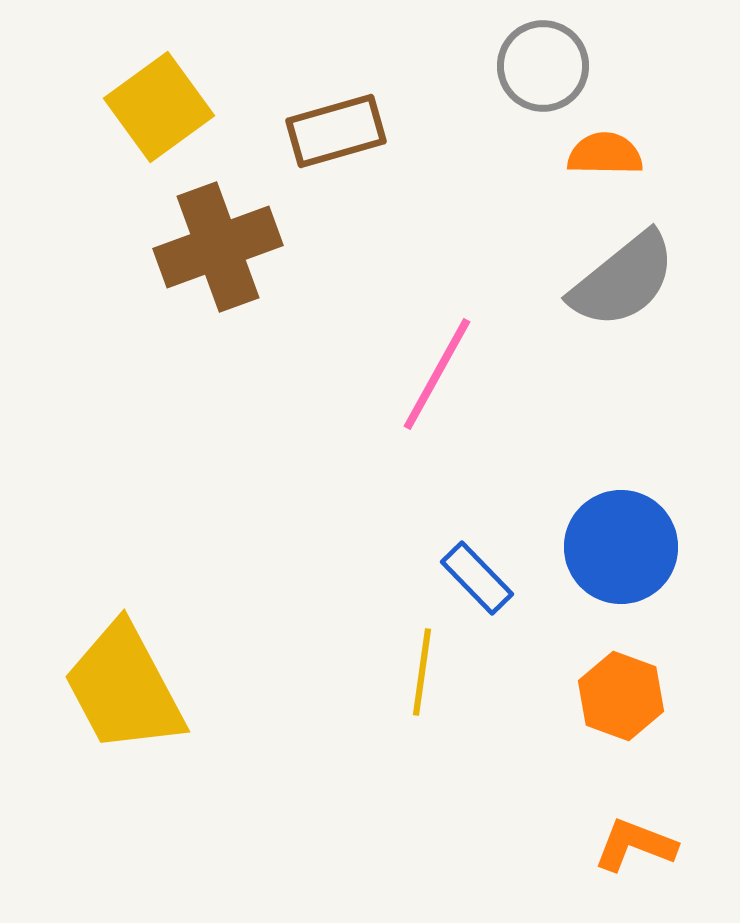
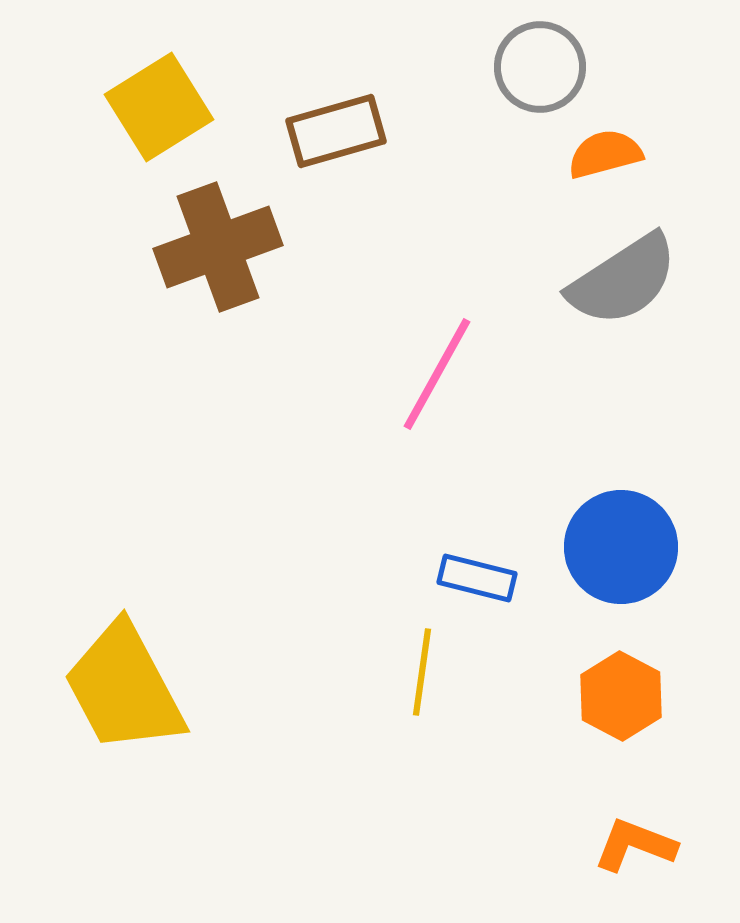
gray circle: moved 3 px left, 1 px down
yellow square: rotated 4 degrees clockwise
orange semicircle: rotated 16 degrees counterclockwise
gray semicircle: rotated 6 degrees clockwise
blue rectangle: rotated 32 degrees counterclockwise
orange hexagon: rotated 8 degrees clockwise
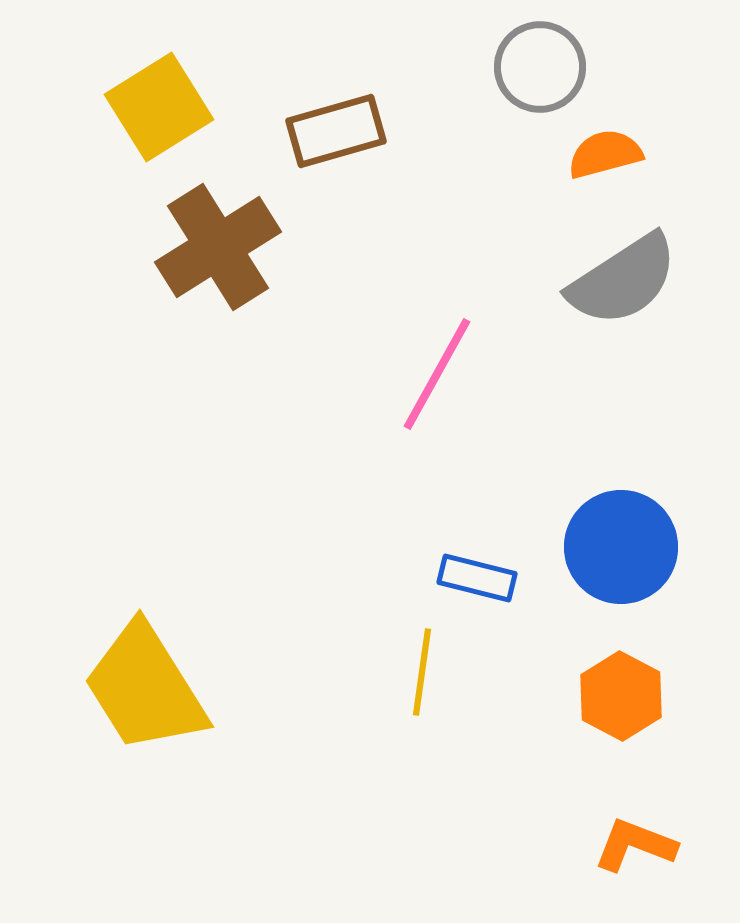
brown cross: rotated 12 degrees counterclockwise
yellow trapezoid: moved 21 px right; rotated 4 degrees counterclockwise
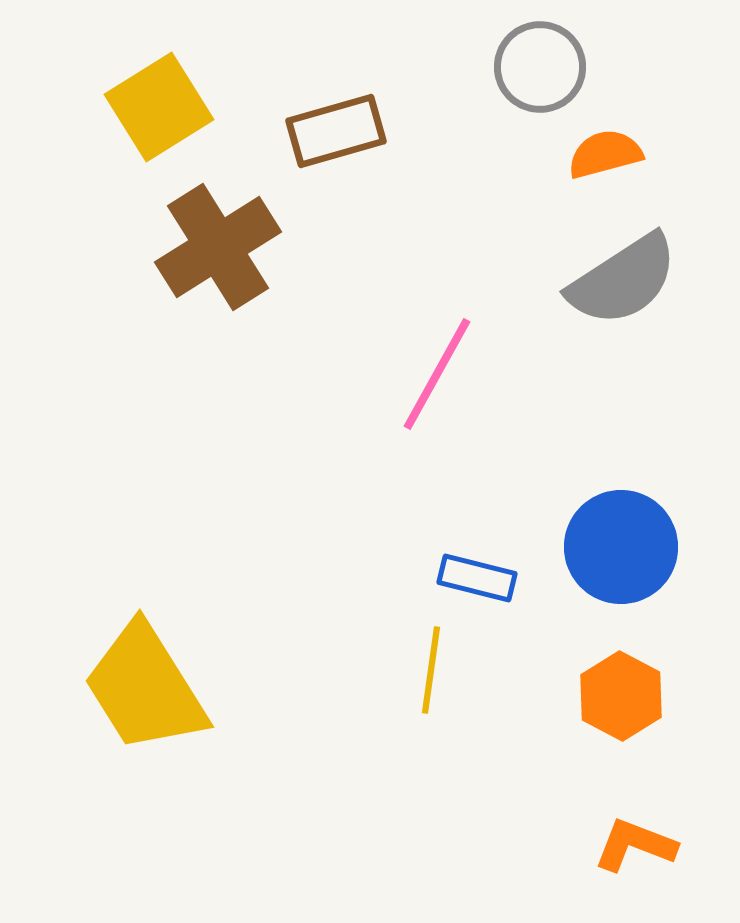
yellow line: moved 9 px right, 2 px up
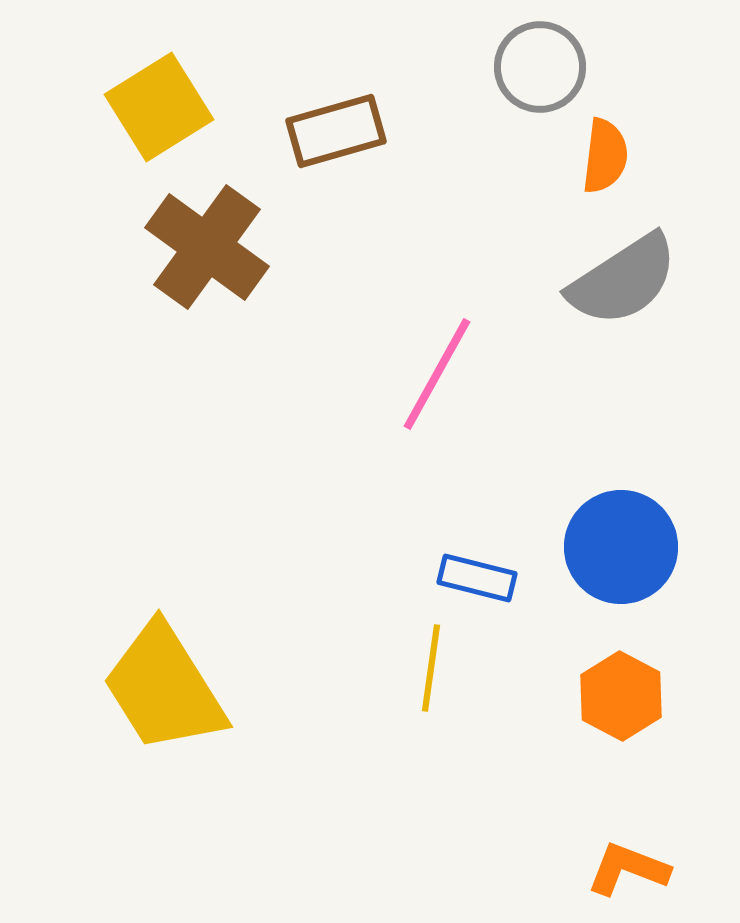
orange semicircle: moved 2 px down; rotated 112 degrees clockwise
brown cross: moved 11 px left; rotated 22 degrees counterclockwise
yellow line: moved 2 px up
yellow trapezoid: moved 19 px right
orange L-shape: moved 7 px left, 24 px down
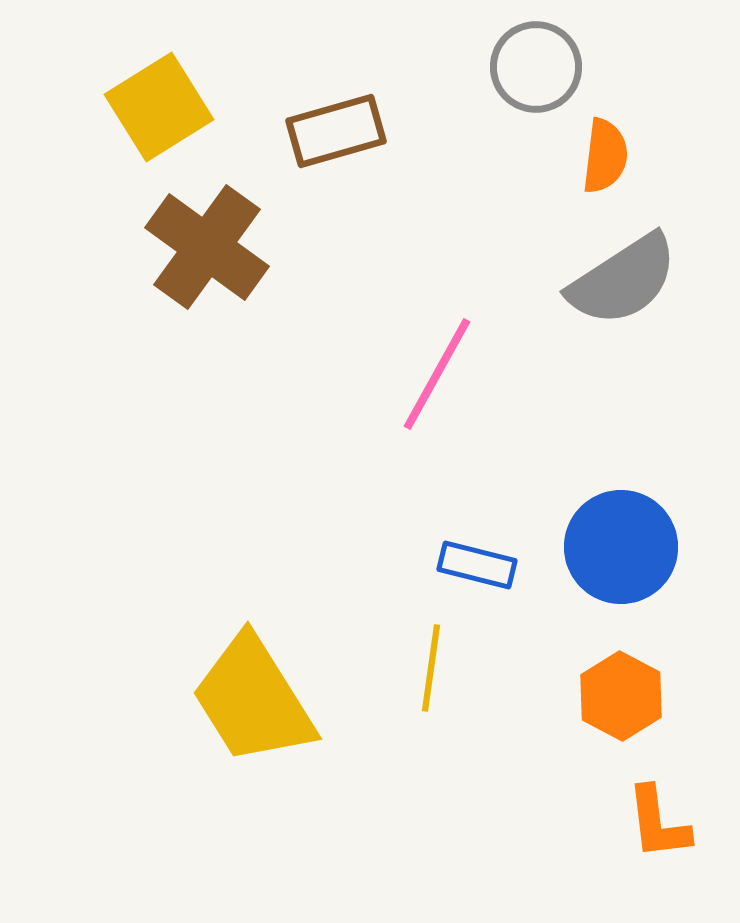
gray circle: moved 4 px left
blue rectangle: moved 13 px up
yellow trapezoid: moved 89 px right, 12 px down
orange L-shape: moved 30 px right, 46 px up; rotated 118 degrees counterclockwise
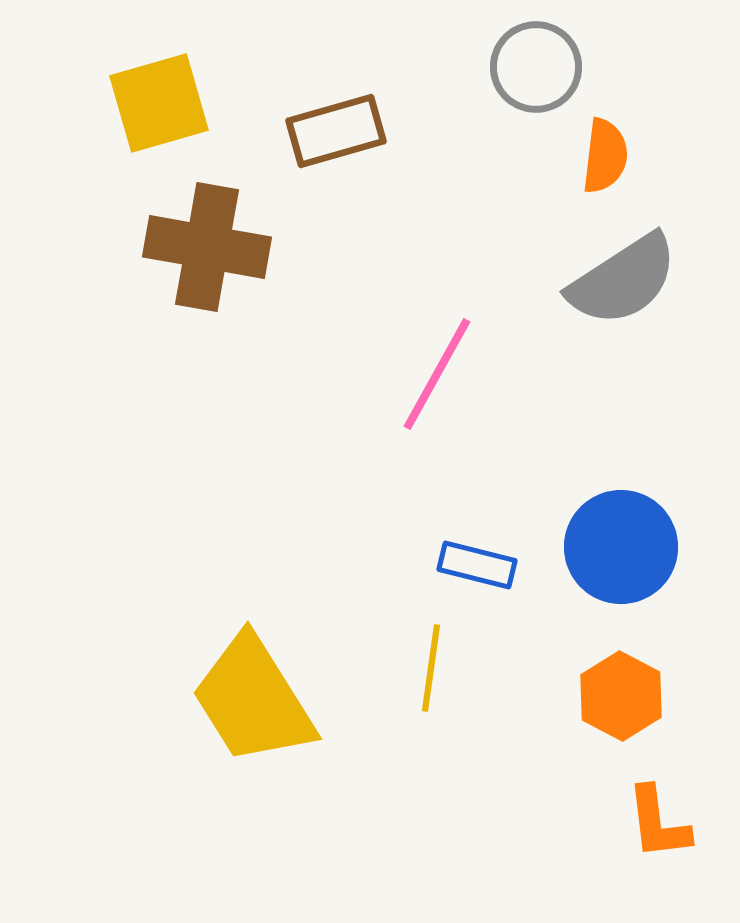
yellow square: moved 4 px up; rotated 16 degrees clockwise
brown cross: rotated 26 degrees counterclockwise
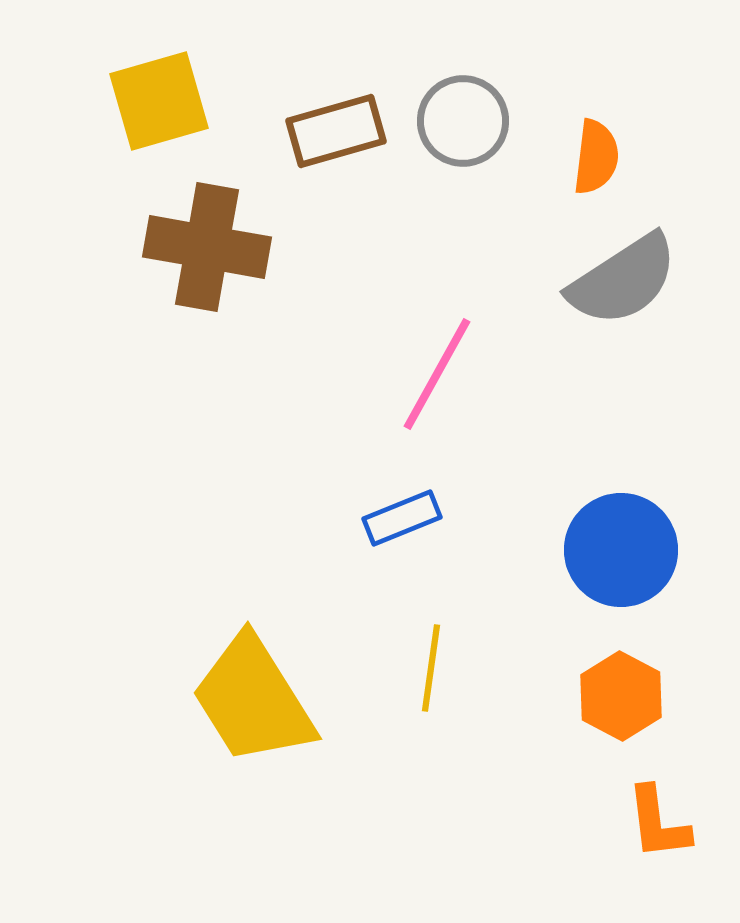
gray circle: moved 73 px left, 54 px down
yellow square: moved 2 px up
orange semicircle: moved 9 px left, 1 px down
blue circle: moved 3 px down
blue rectangle: moved 75 px left, 47 px up; rotated 36 degrees counterclockwise
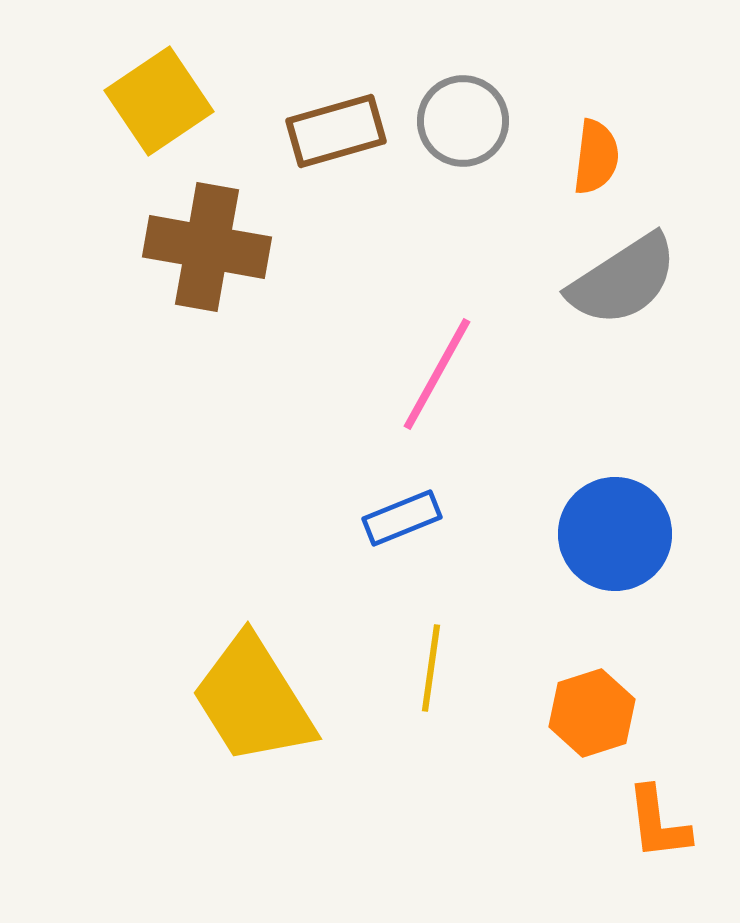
yellow square: rotated 18 degrees counterclockwise
blue circle: moved 6 px left, 16 px up
orange hexagon: moved 29 px left, 17 px down; rotated 14 degrees clockwise
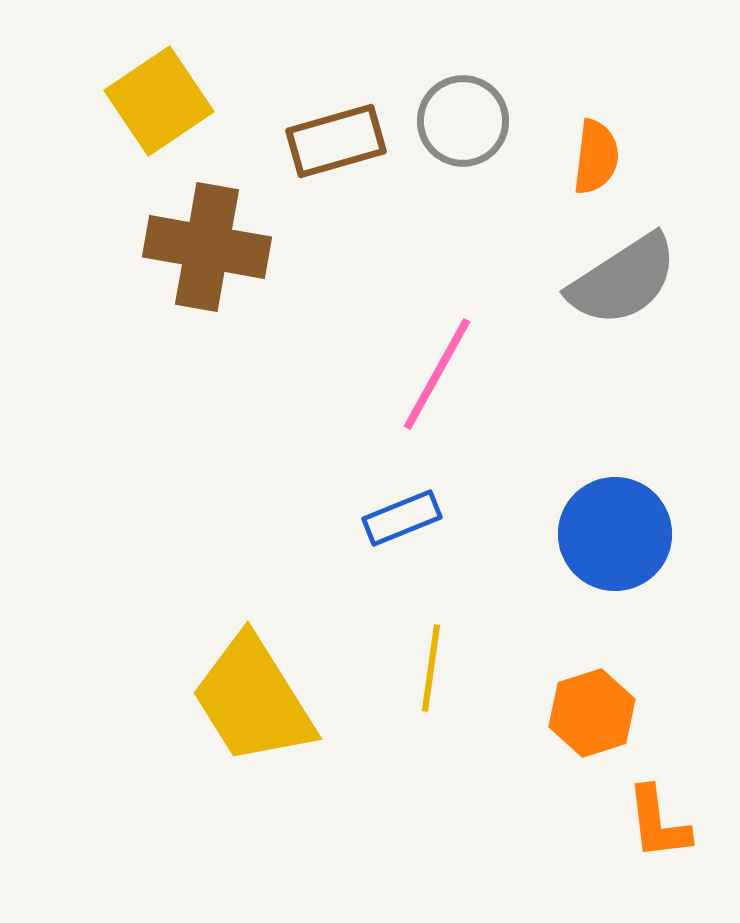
brown rectangle: moved 10 px down
